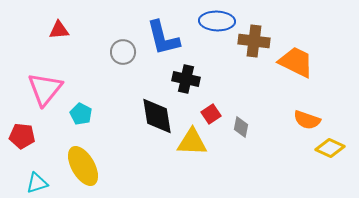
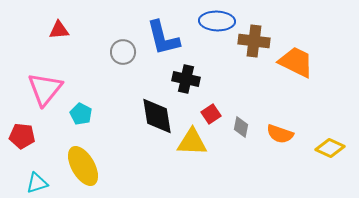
orange semicircle: moved 27 px left, 14 px down
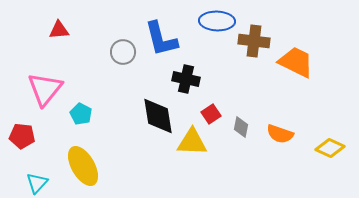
blue L-shape: moved 2 px left, 1 px down
black diamond: moved 1 px right
cyan triangle: rotated 30 degrees counterclockwise
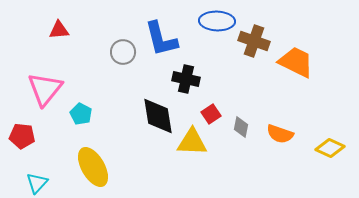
brown cross: rotated 12 degrees clockwise
yellow ellipse: moved 10 px right, 1 px down
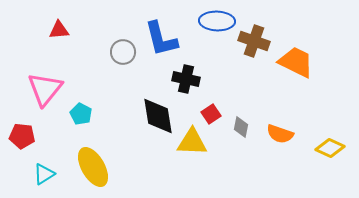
cyan triangle: moved 7 px right, 9 px up; rotated 15 degrees clockwise
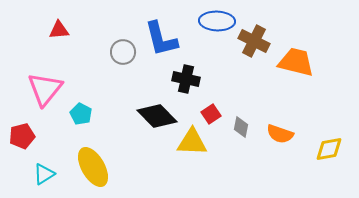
brown cross: rotated 8 degrees clockwise
orange trapezoid: rotated 12 degrees counterclockwise
black diamond: moved 1 px left; rotated 36 degrees counterclockwise
red pentagon: rotated 20 degrees counterclockwise
yellow diamond: moved 1 px left, 1 px down; rotated 36 degrees counterclockwise
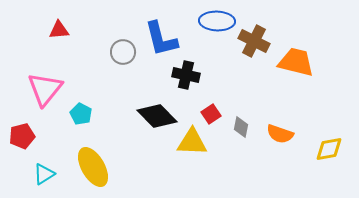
black cross: moved 4 px up
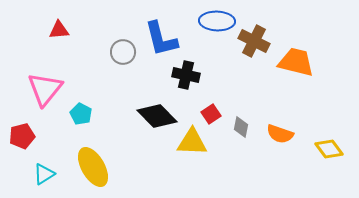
yellow diamond: rotated 64 degrees clockwise
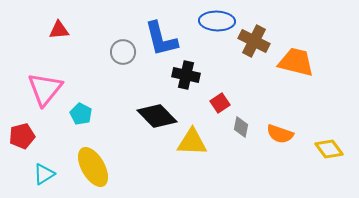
red square: moved 9 px right, 11 px up
